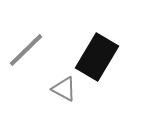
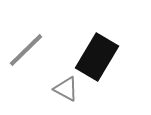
gray triangle: moved 2 px right
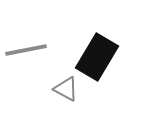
gray line: rotated 33 degrees clockwise
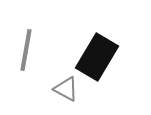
gray line: rotated 69 degrees counterclockwise
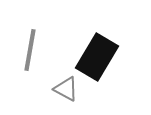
gray line: moved 4 px right
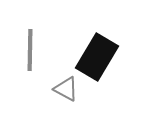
gray line: rotated 9 degrees counterclockwise
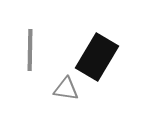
gray triangle: rotated 20 degrees counterclockwise
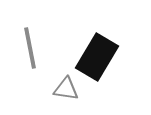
gray line: moved 2 px up; rotated 12 degrees counterclockwise
